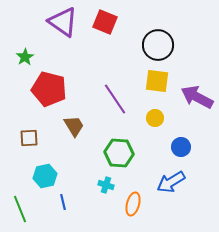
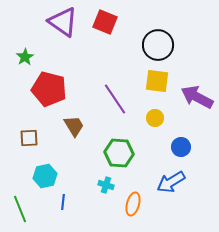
blue line: rotated 21 degrees clockwise
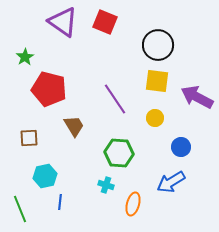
blue line: moved 3 px left
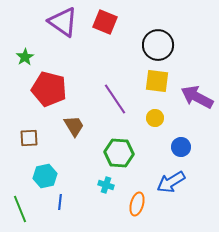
orange ellipse: moved 4 px right
